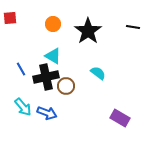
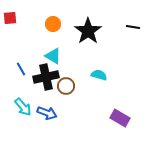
cyan semicircle: moved 1 px right, 2 px down; rotated 21 degrees counterclockwise
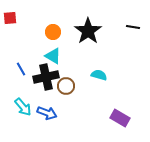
orange circle: moved 8 px down
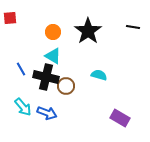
black cross: rotated 25 degrees clockwise
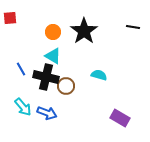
black star: moved 4 px left
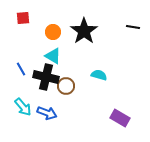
red square: moved 13 px right
